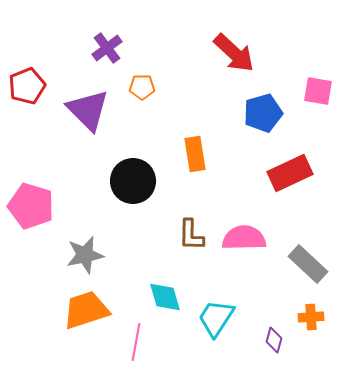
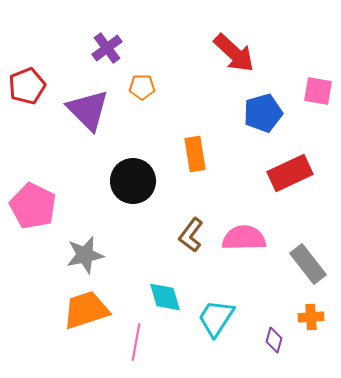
pink pentagon: moved 2 px right; rotated 9 degrees clockwise
brown L-shape: rotated 36 degrees clockwise
gray rectangle: rotated 9 degrees clockwise
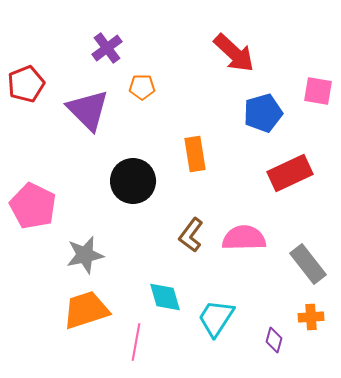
red pentagon: moved 1 px left, 2 px up
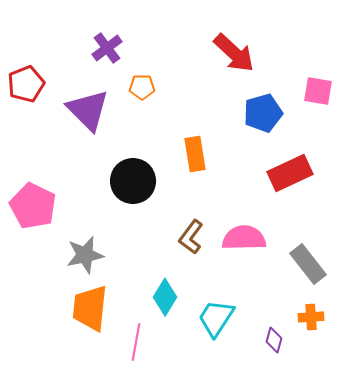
brown L-shape: moved 2 px down
cyan diamond: rotated 48 degrees clockwise
orange trapezoid: moved 4 px right, 2 px up; rotated 66 degrees counterclockwise
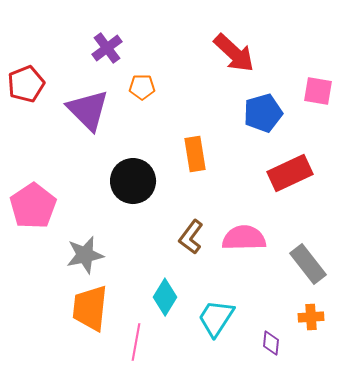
pink pentagon: rotated 12 degrees clockwise
purple diamond: moved 3 px left, 3 px down; rotated 10 degrees counterclockwise
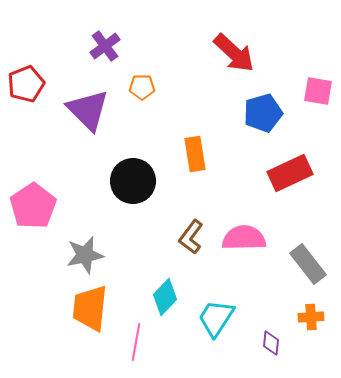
purple cross: moved 2 px left, 2 px up
cyan diamond: rotated 12 degrees clockwise
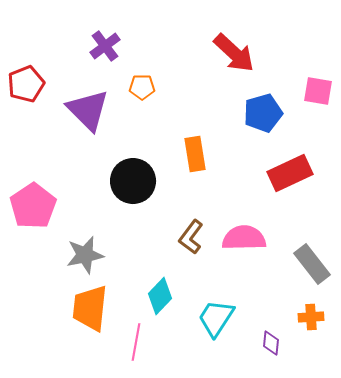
gray rectangle: moved 4 px right
cyan diamond: moved 5 px left, 1 px up
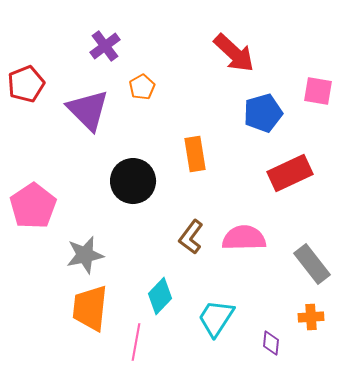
orange pentagon: rotated 30 degrees counterclockwise
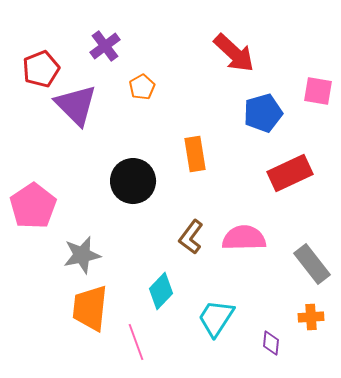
red pentagon: moved 15 px right, 15 px up
purple triangle: moved 12 px left, 5 px up
gray star: moved 3 px left
cyan diamond: moved 1 px right, 5 px up
pink line: rotated 30 degrees counterclockwise
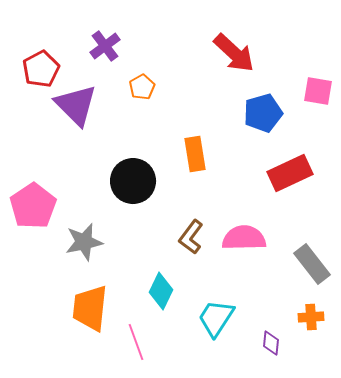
red pentagon: rotated 6 degrees counterclockwise
gray star: moved 2 px right, 13 px up
cyan diamond: rotated 18 degrees counterclockwise
